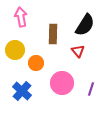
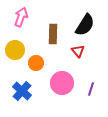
pink arrow: rotated 30 degrees clockwise
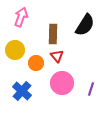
red triangle: moved 21 px left, 5 px down
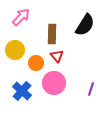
pink arrow: rotated 24 degrees clockwise
brown rectangle: moved 1 px left
pink circle: moved 8 px left
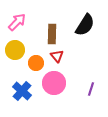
pink arrow: moved 4 px left, 5 px down
